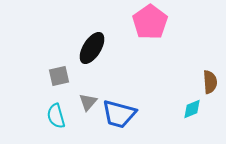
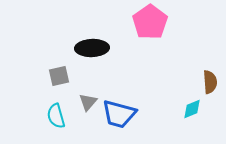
black ellipse: rotated 56 degrees clockwise
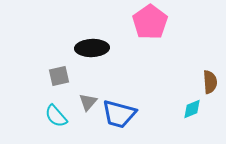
cyan semicircle: rotated 25 degrees counterclockwise
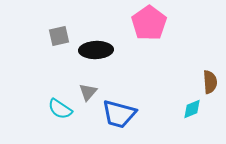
pink pentagon: moved 1 px left, 1 px down
black ellipse: moved 4 px right, 2 px down
gray square: moved 40 px up
gray triangle: moved 10 px up
cyan semicircle: moved 4 px right, 7 px up; rotated 15 degrees counterclockwise
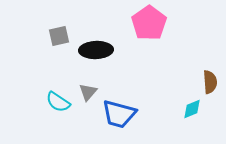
cyan semicircle: moved 2 px left, 7 px up
